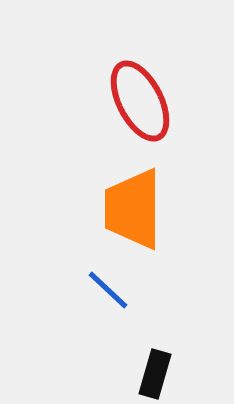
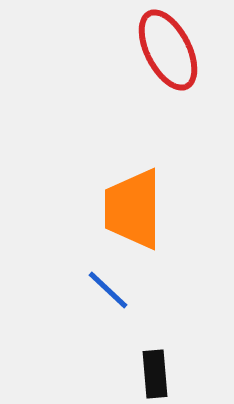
red ellipse: moved 28 px right, 51 px up
black rectangle: rotated 21 degrees counterclockwise
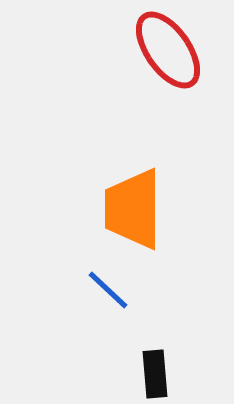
red ellipse: rotated 8 degrees counterclockwise
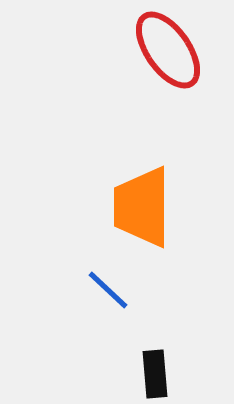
orange trapezoid: moved 9 px right, 2 px up
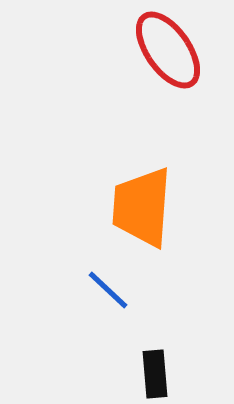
orange trapezoid: rotated 4 degrees clockwise
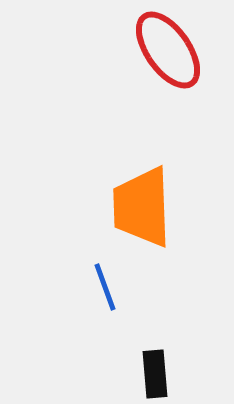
orange trapezoid: rotated 6 degrees counterclockwise
blue line: moved 3 px left, 3 px up; rotated 27 degrees clockwise
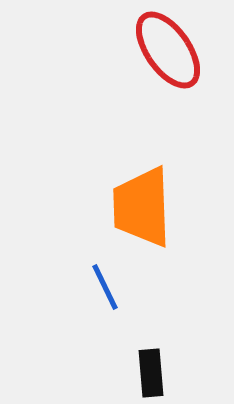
blue line: rotated 6 degrees counterclockwise
black rectangle: moved 4 px left, 1 px up
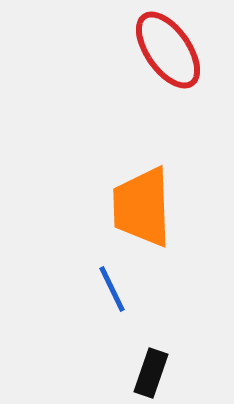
blue line: moved 7 px right, 2 px down
black rectangle: rotated 24 degrees clockwise
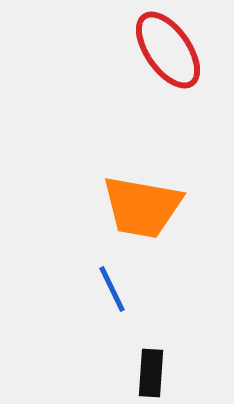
orange trapezoid: rotated 78 degrees counterclockwise
black rectangle: rotated 15 degrees counterclockwise
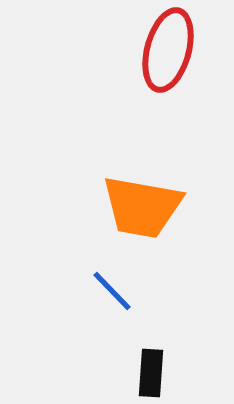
red ellipse: rotated 50 degrees clockwise
blue line: moved 2 px down; rotated 18 degrees counterclockwise
